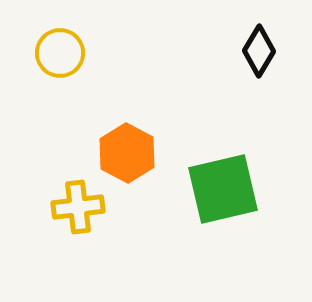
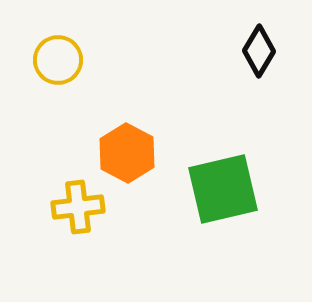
yellow circle: moved 2 px left, 7 px down
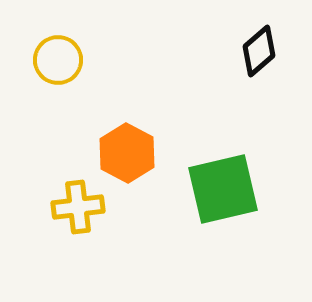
black diamond: rotated 18 degrees clockwise
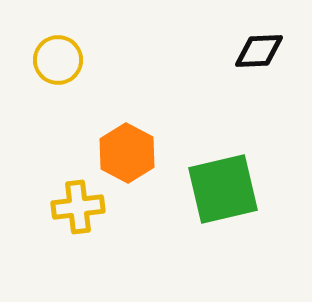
black diamond: rotated 39 degrees clockwise
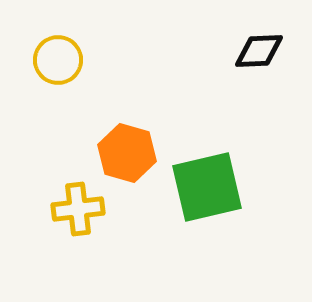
orange hexagon: rotated 12 degrees counterclockwise
green square: moved 16 px left, 2 px up
yellow cross: moved 2 px down
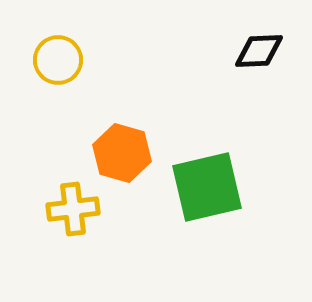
orange hexagon: moved 5 px left
yellow cross: moved 5 px left
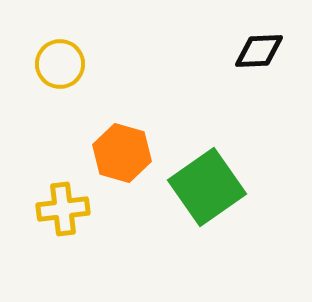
yellow circle: moved 2 px right, 4 px down
green square: rotated 22 degrees counterclockwise
yellow cross: moved 10 px left
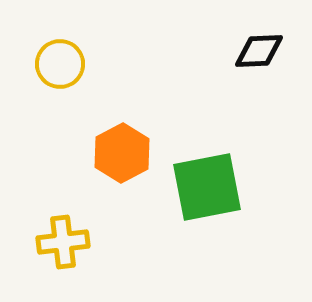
orange hexagon: rotated 16 degrees clockwise
green square: rotated 24 degrees clockwise
yellow cross: moved 33 px down
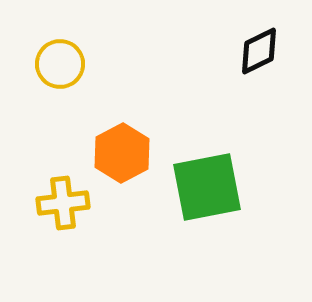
black diamond: rotated 24 degrees counterclockwise
yellow cross: moved 39 px up
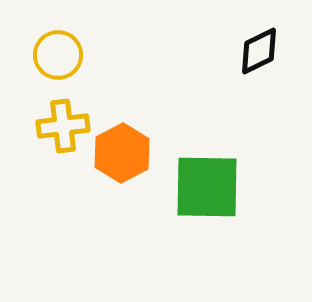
yellow circle: moved 2 px left, 9 px up
green square: rotated 12 degrees clockwise
yellow cross: moved 77 px up
